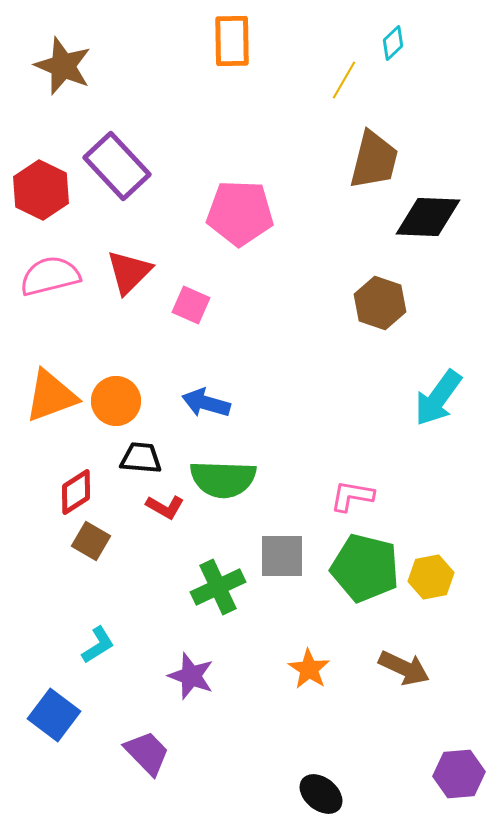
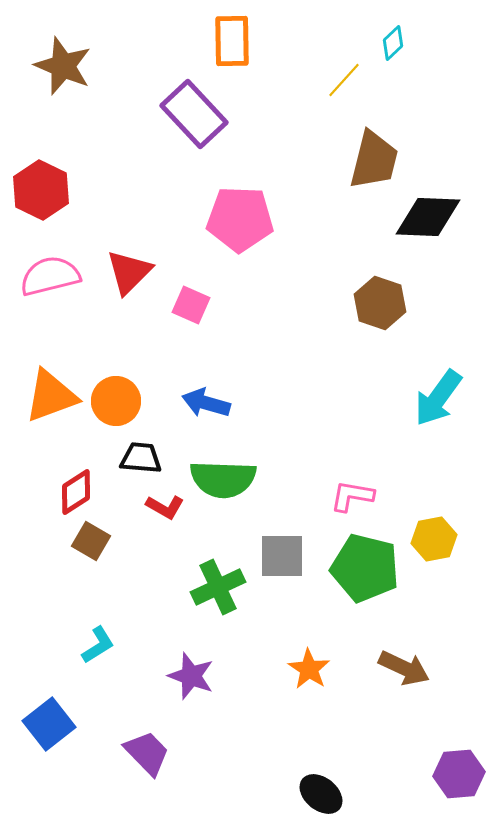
yellow line: rotated 12 degrees clockwise
purple rectangle: moved 77 px right, 52 px up
pink pentagon: moved 6 px down
yellow hexagon: moved 3 px right, 38 px up
blue square: moved 5 px left, 9 px down; rotated 15 degrees clockwise
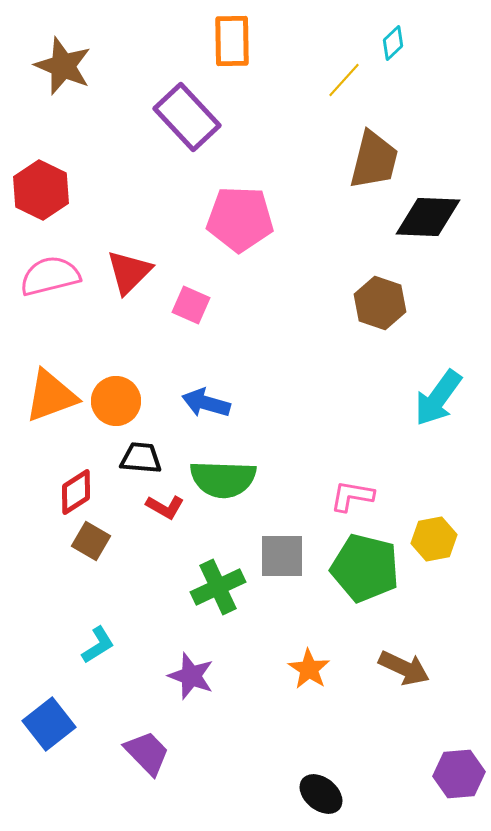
purple rectangle: moved 7 px left, 3 px down
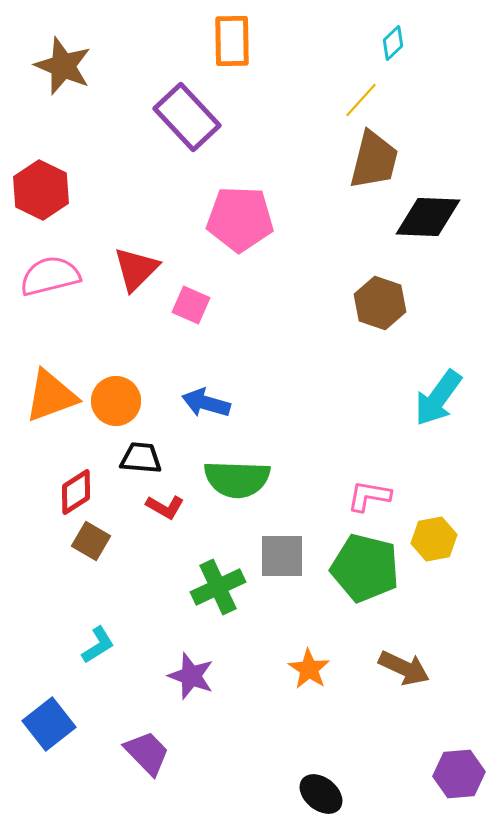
yellow line: moved 17 px right, 20 px down
red triangle: moved 7 px right, 3 px up
green semicircle: moved 14 px right
pink L-shape: moved 17 px right
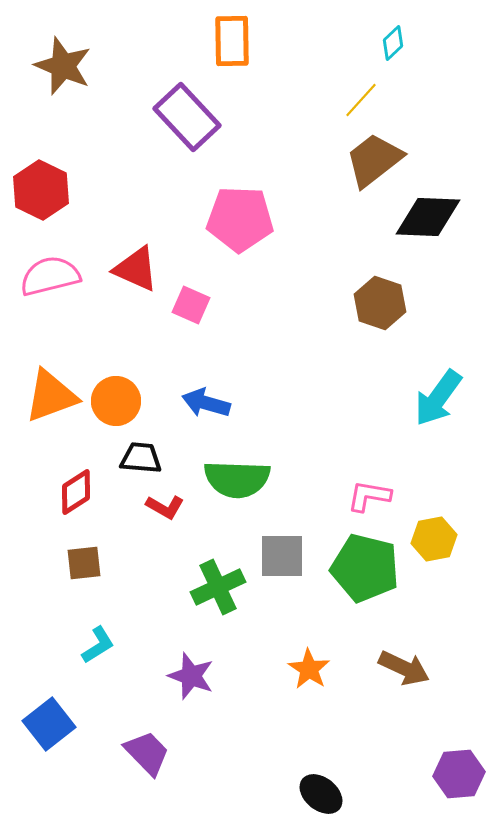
brown trapezoid: rotated 142 degrees counterclockwise
red triangle: rotated 51 degrees counterclockwise
brown square: moved 7 px left, 22 px down; rotated 36 degrees counterclockwise
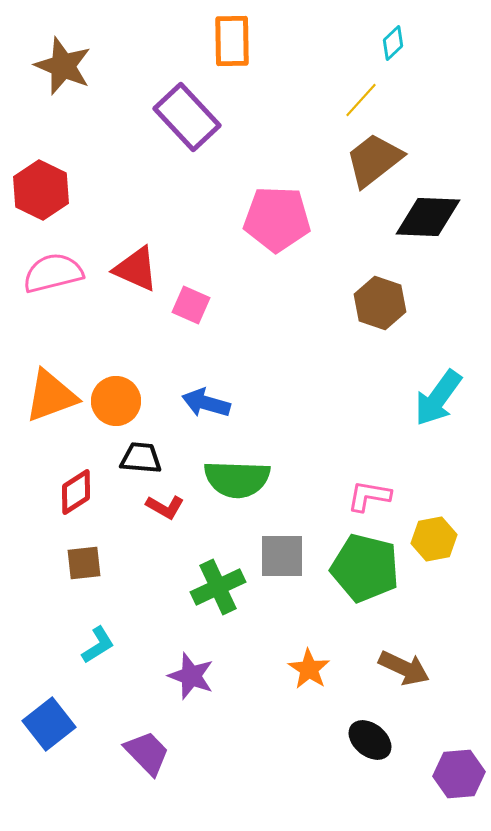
pink pentagon: moved 37 px right
pink semicircle: moved 3 px right, 3 px up
black ellipse: moved 49 px right, 54 px up
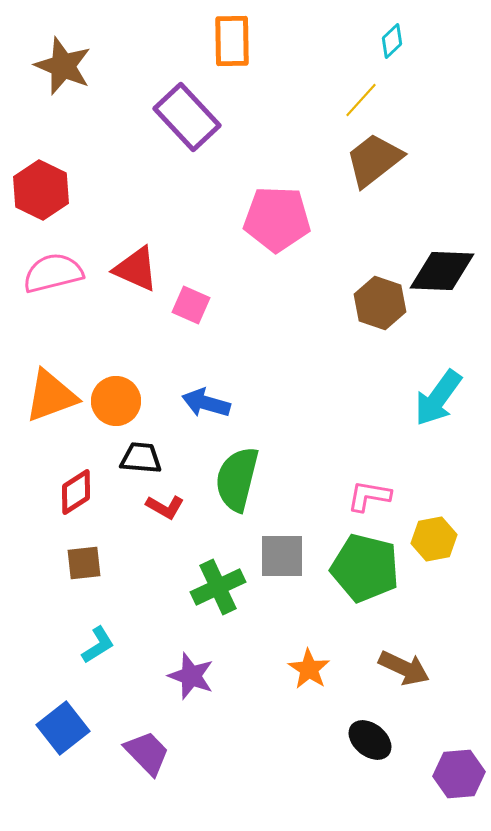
cyan diamond: moved 1 px left, 2 px up
black diamond: moved 14 px right, 54 px down
green semicircle: rotated 102 degrees clockwise
blue square: moved 14 px right, 4 px down
